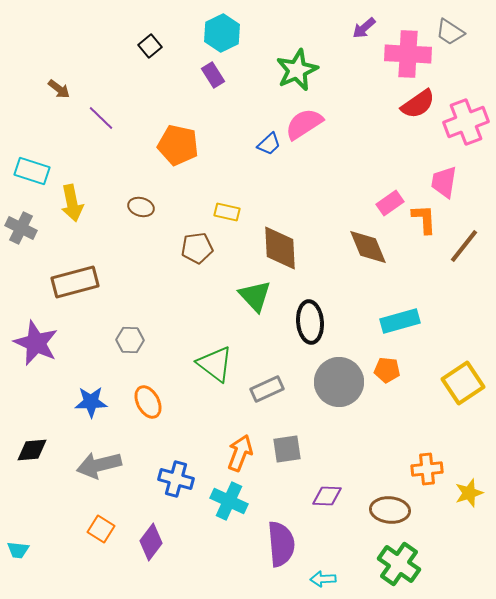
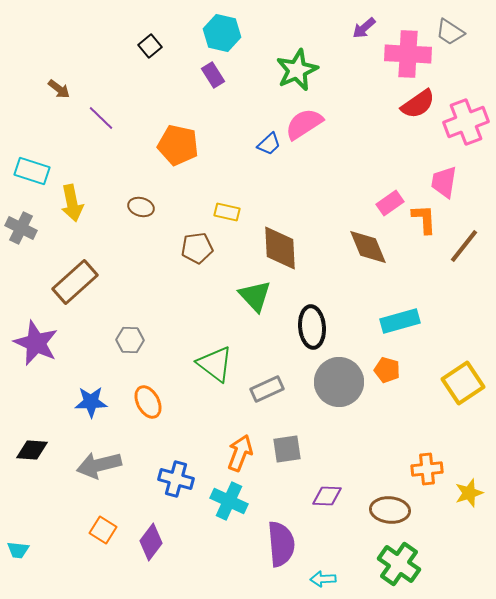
cyan hexagon at (222, 33): rotated 21 degrees counterclockwise
brown rectangle at (75, 282): rotated 27 degrees counterclockwise
black ellipse at (310, 322): moved 2 px right, 5 px down
orange pentagon at (387, 370): rotated 10 degrees clockwise
black diamond at (32, 450): rotated 8 degrees clockwise
orange square at (101, 529): moved 2 px right, 1 px down
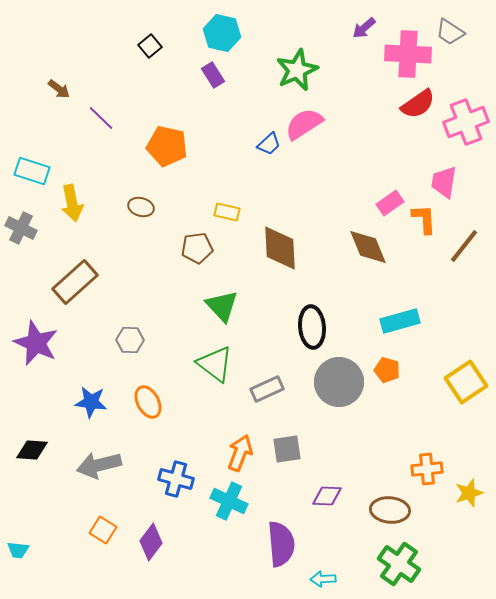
orange pentagon at (178, 145): moved 11 px left, 1 px down
green triangle at (255, 296): moved 33 px left, 10 px down
yellow square at (463, 383): moved 3 px right, 1 px up
blue star at (91, 402): rotated 8 degrees clockwise
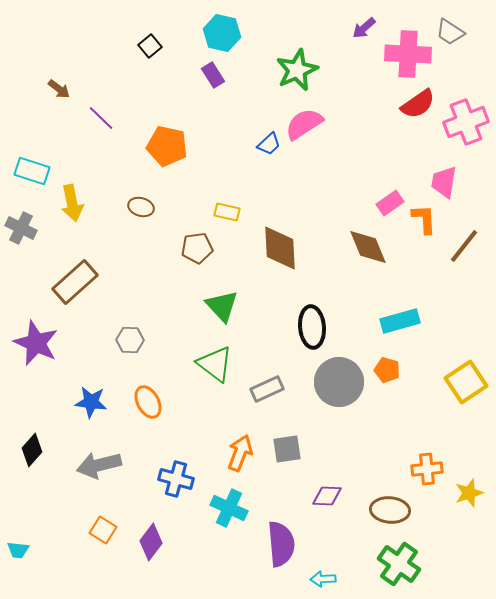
black diamond at (32, 450): rotated 52 degrees counterclockwise
cyan cross at (229, 501): moved 7 px down
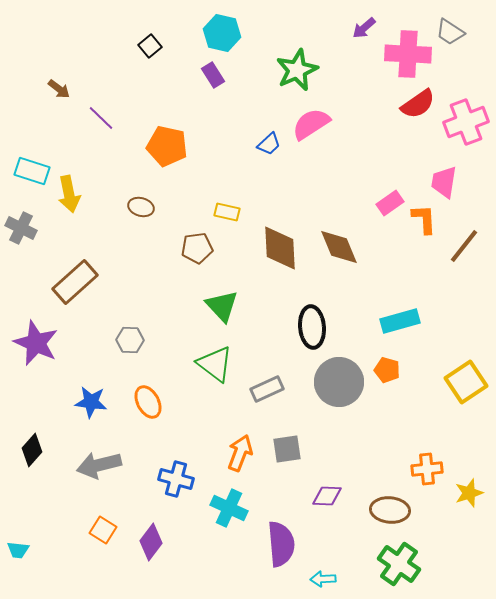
pink semicircle at (304, 124): moved 7 px right
yellow arrow at (72, 203): moved 3 px left, 9 px up
brown diamond at (368, 247): moved 29 px left
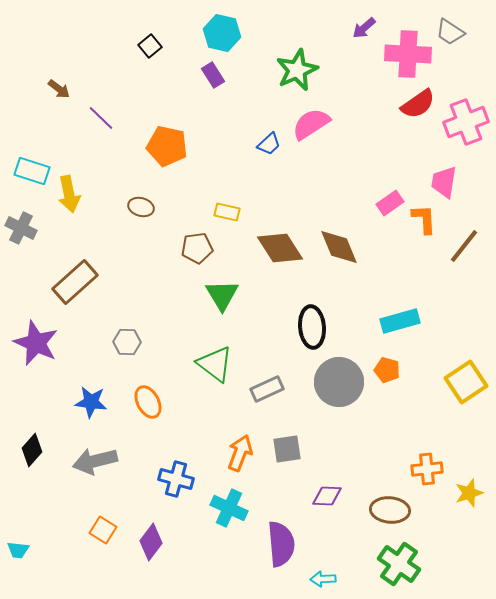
brown diamond at (280, 248): rotated 30 degrees counterclockwise
green triangle at (222, 306): moved 11 px up; rotated 12 degrees clockwise
gray hexagon at (130, 340): moved 3 px left, 2 px down
gray arrow at (99, 465): moved 4 px left, 4 px up
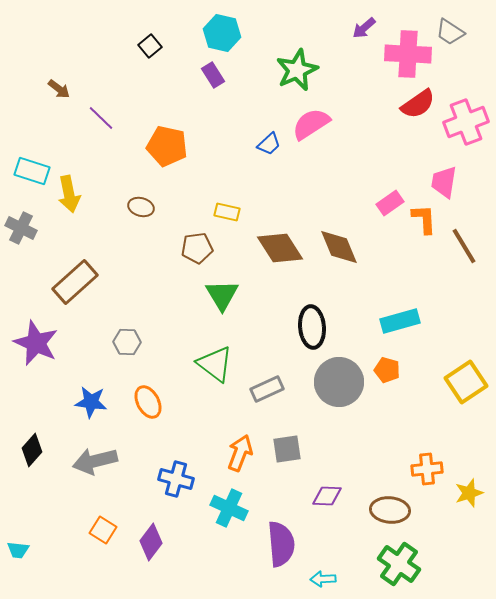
brown line at (464, 246): rotated 69 degrees counterclockwise
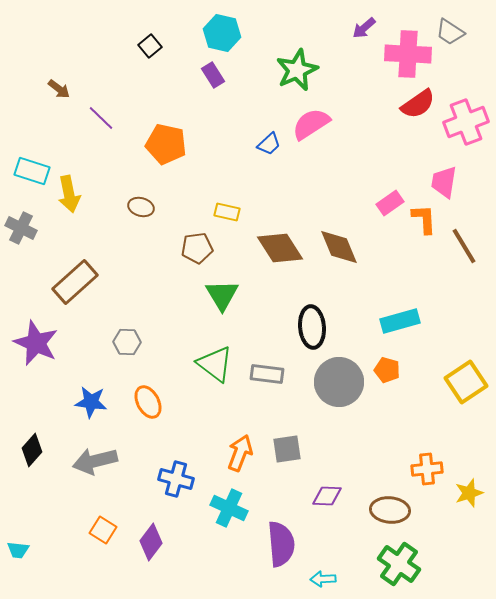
orange pentagon at (167, 146): moved 1 px left, 2 px up
gray rectangle at (267, 389): moved 15 px up; rotated 32 degrees clockwise
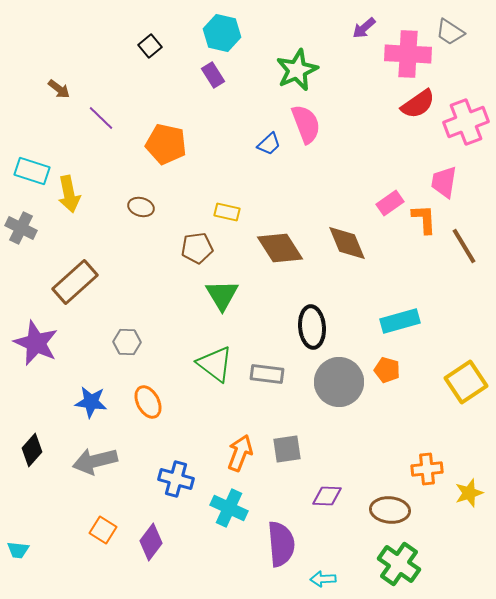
pink semicircle at (311, 124): moved 5 px left; rotated 102 degrees clockwise
brown diamond at (339, 247): moved 8 px right, 4 px up
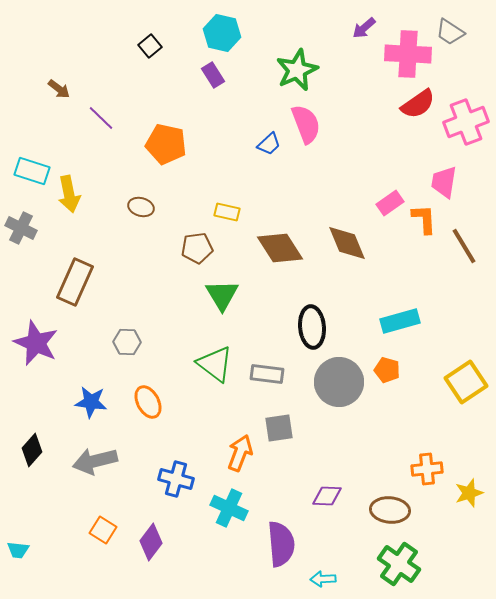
brown rectangle at (75, 282): rotated 24 degrees counterclockwise
gray square at (287, 449): moved 8 px left, 21 px up
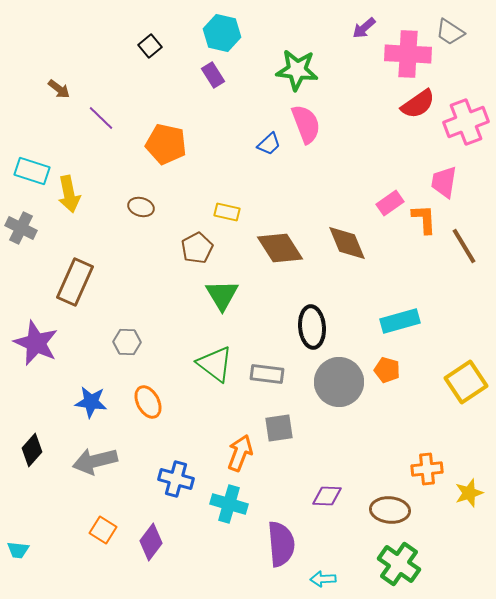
green star at (297, 70): rotated 30 degrees clockwise
brown pentagon at (197, 248): rotated 20 degrees counterclockwise
cyan cross at (229, 508): moved 4 px up; rotated 9 degrees counterclockwise
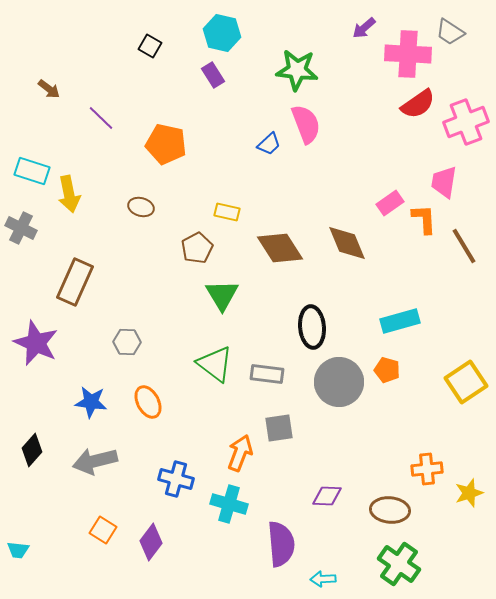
black square at (150, 46): rotated 20 degrees counterclockwise
brown arrow at (59, 89): moved 10 px left
